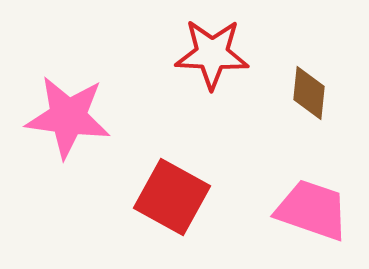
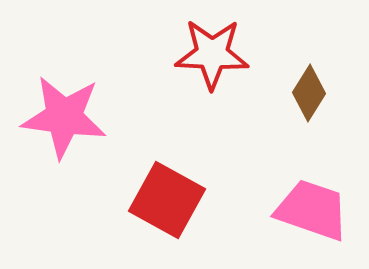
brown diamond: rotated 26 degrees clockwise
pink star: moved 4 px left
red square: moved 5 px left, 3 px down
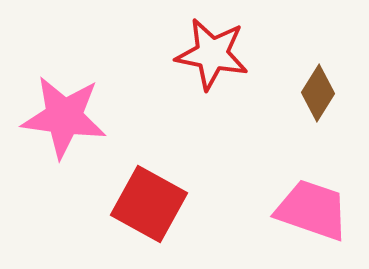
red star: rotated 8 degrees clockwise
brown diamond: moved 9 px right
red square: moved 18 px left, 4 px down
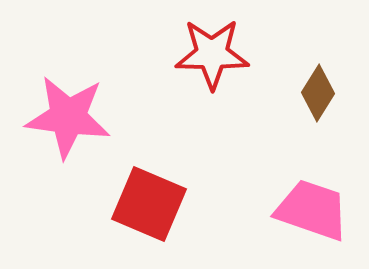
red star: rotated 10 degrees counterclockwise
pink star: moved 4 px right
red square: rotated 6 degrees counterclockwise
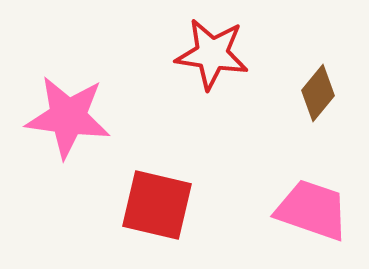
red star: rotated 8 degrees clockwise
brown diamond: rotated 8 degrees clockwise
red square: moved 8 px right, 1 px down; rotated 10 degrees counterclockwise
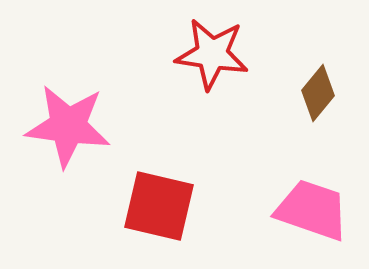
pink star: moved 9 px down
red square: moved 2 px right, 1 px down
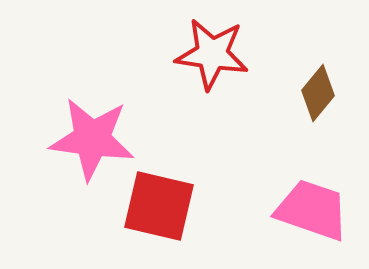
pink star: moved 24 px right, 13 px down
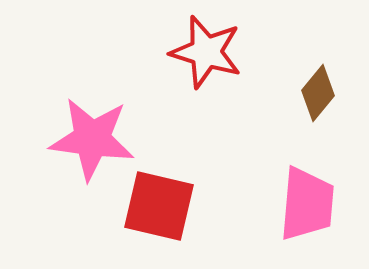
red star: moved 6 px left, 2 px up; rotated 8 degrees clockwise
pink trapezoid: moved 5 px left, 6 px up; rotated 76 degrees clockwise
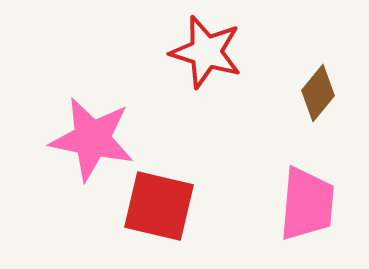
pink star: rotated 4 degrees clockwise
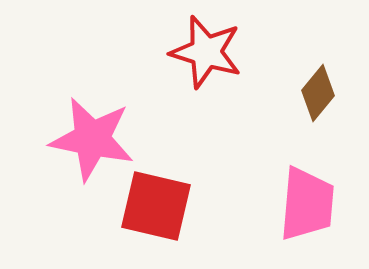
red square: moved 3 px left
